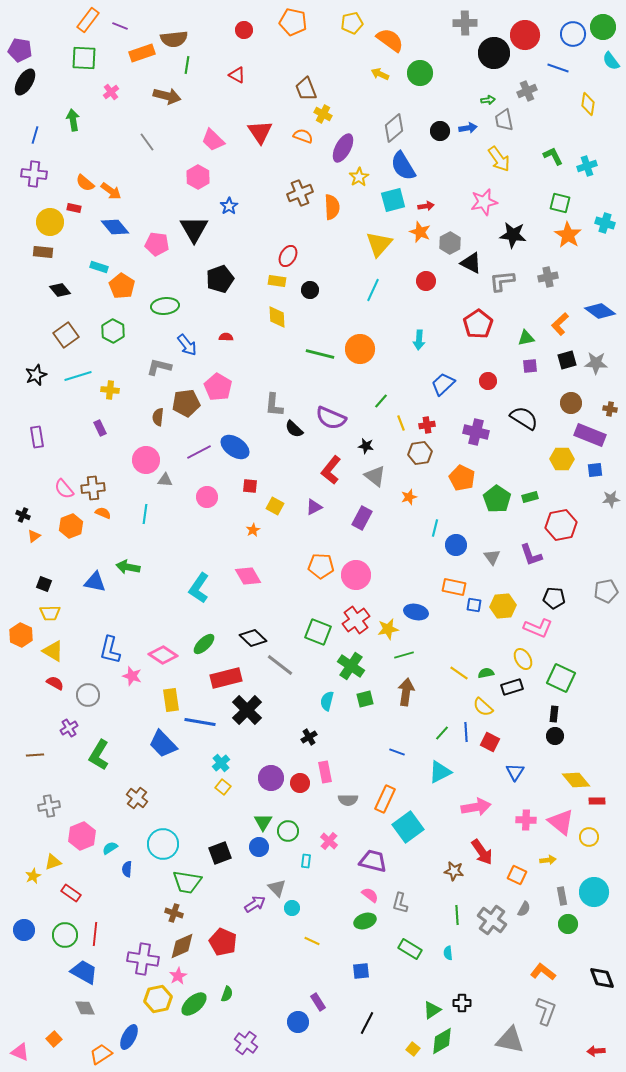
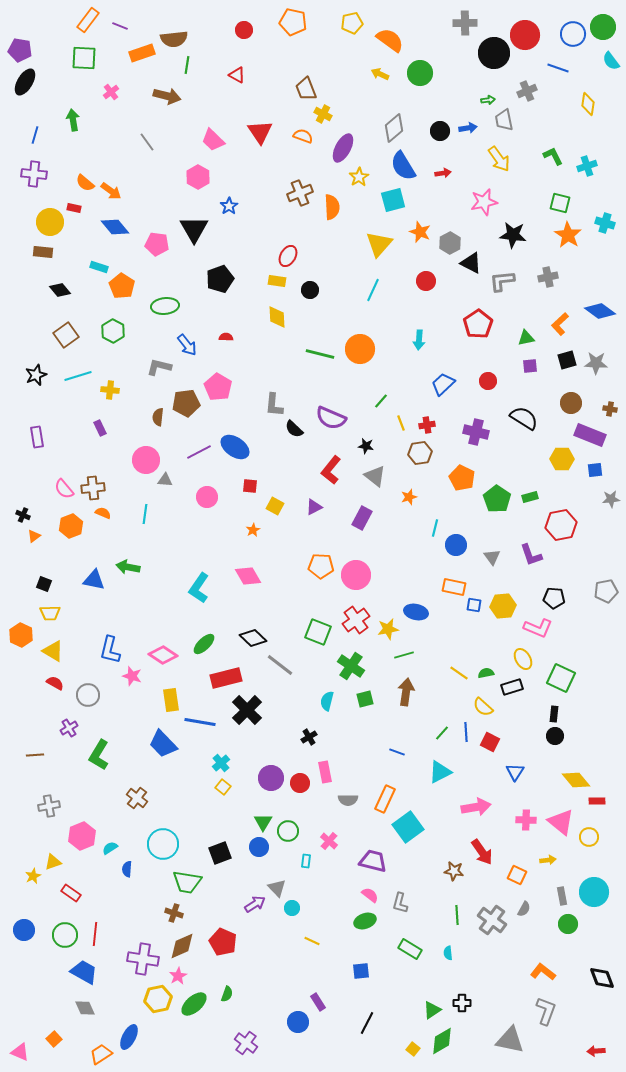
red arrow at (426, 206): moved 17 px right, 33 px up
blue triangle at (95, 582): moved 1 px left, 2 px up
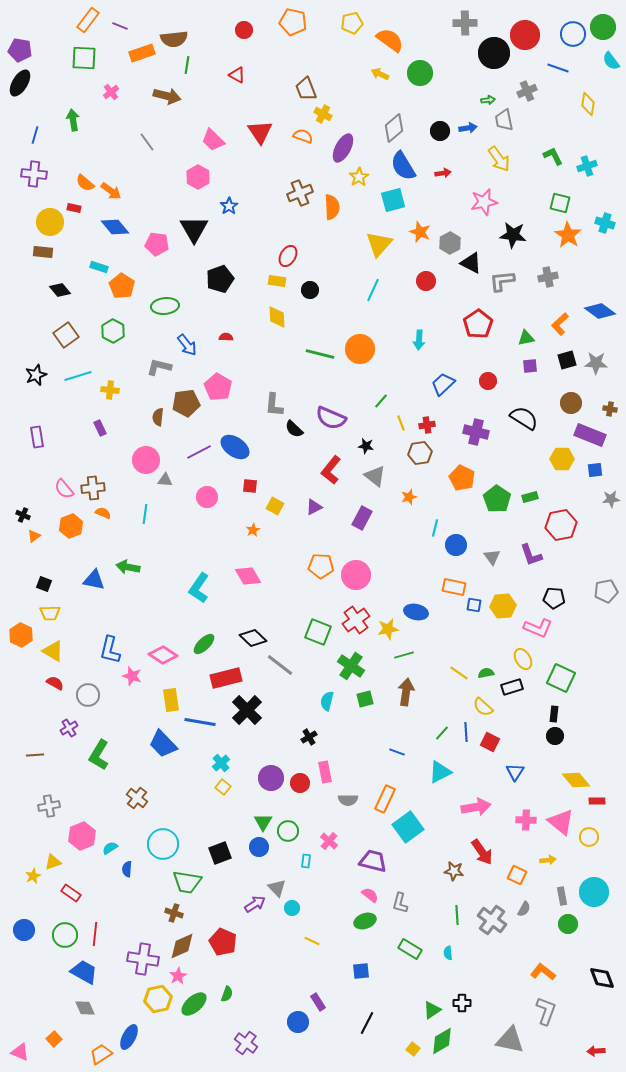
black ellipse at (25, 82): moved 5 px left, 1 px down
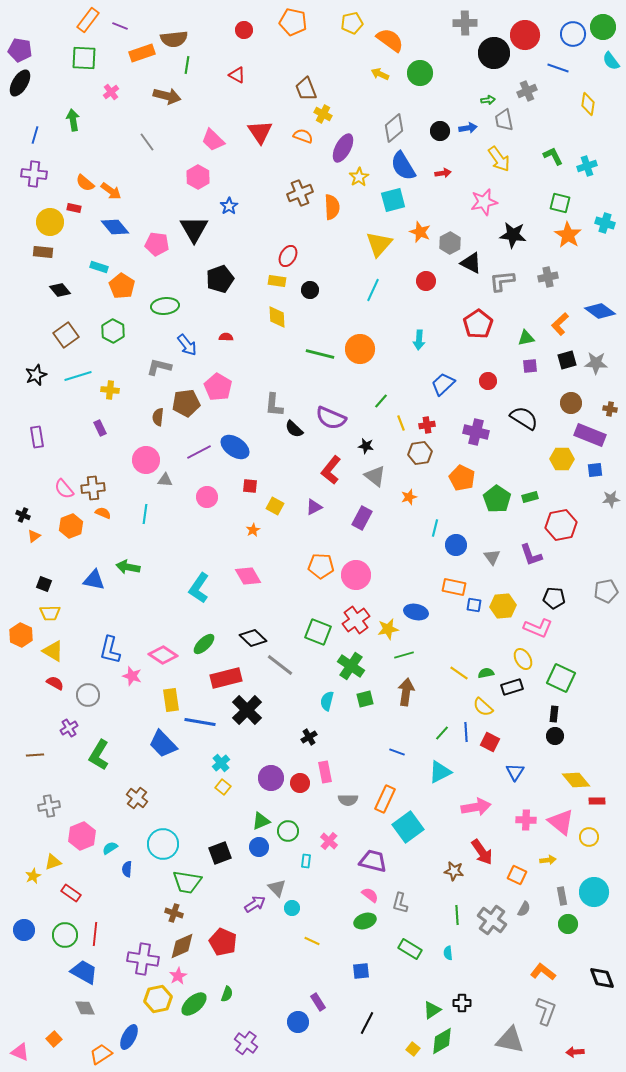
green triangle at (263, 822): moved 2 px left, 1 px up; rotated 36 degrees clockwise
red arrow at (596, 1051): moved 21 px left, 1 px down
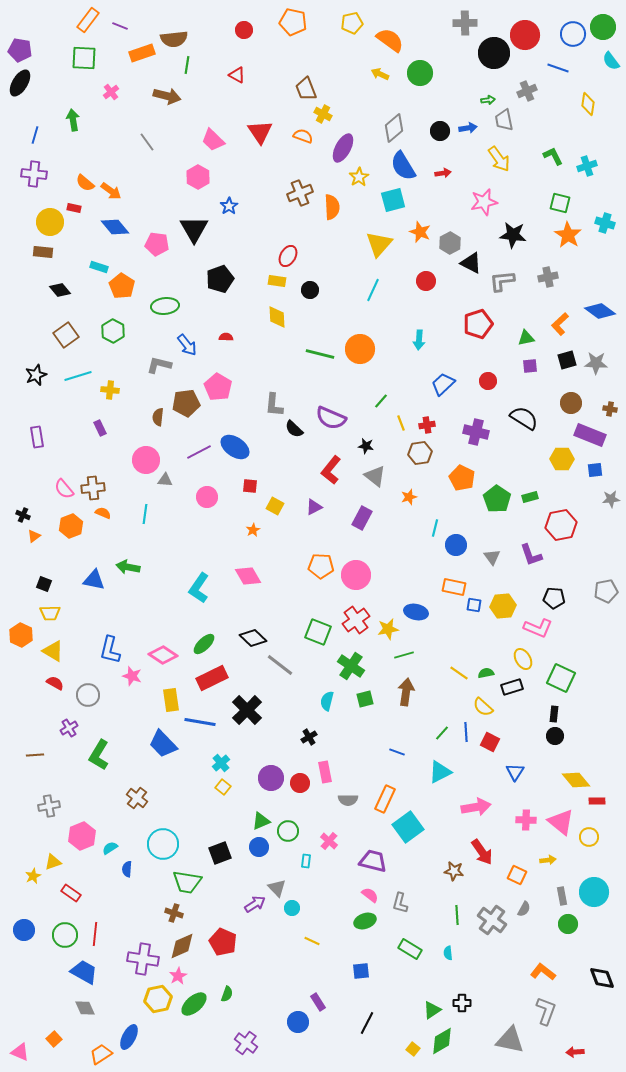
red pentagon at (478, 324): rotated 16 degrees clockwise
gray L-shape at (159, 367): moved 2 px up
red rectangle at (226, 678): moved 14 px left; rotated 12 degrees counterclockwise
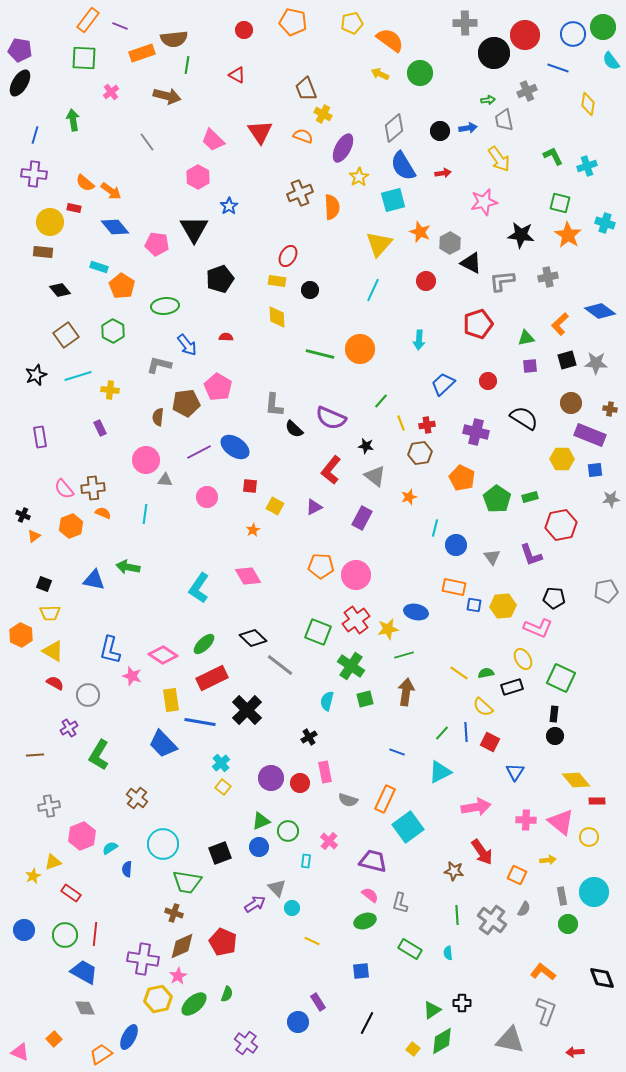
black star at (513, 235): moved 8 px right
purple rectangle at (37, 437): moved 3 px right
gray semicircle at (348, 800): rotated 18 degrees clockwise
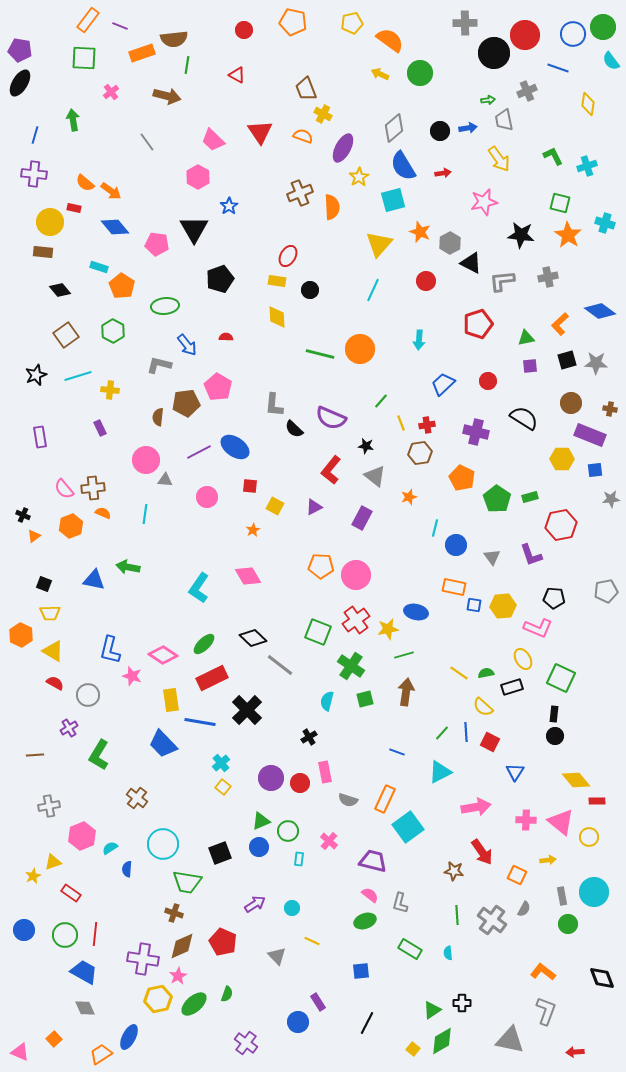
cyan rectangle at (306, 861): moved 7 px left, 2 px up
gray triangle at (277, 888): moved 68 px down
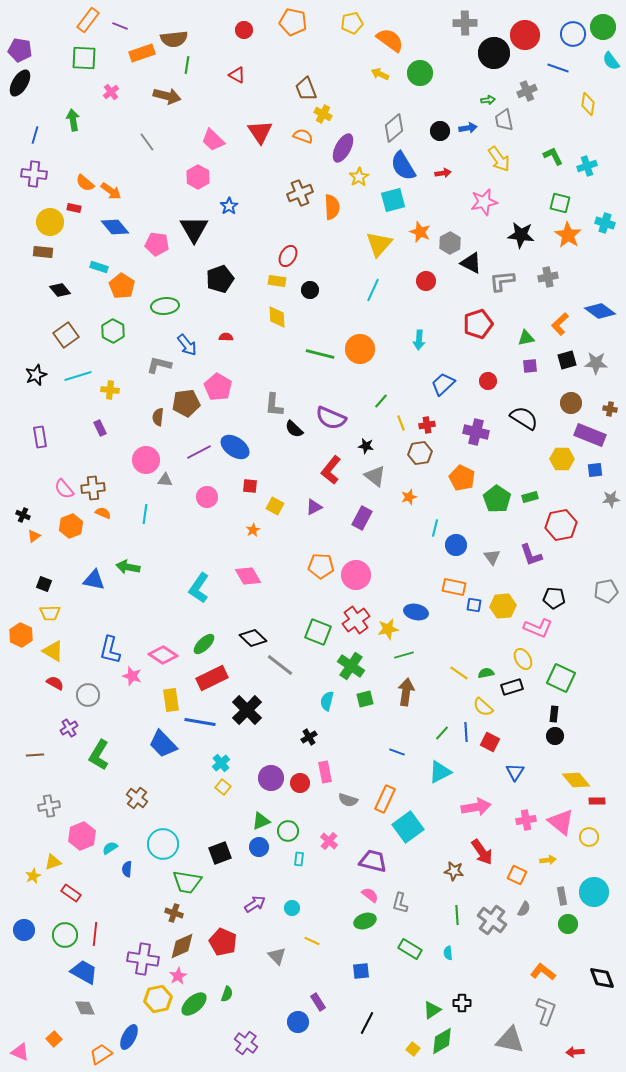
pink cross at (526, 820): rotated 12 degrees counterclockwise
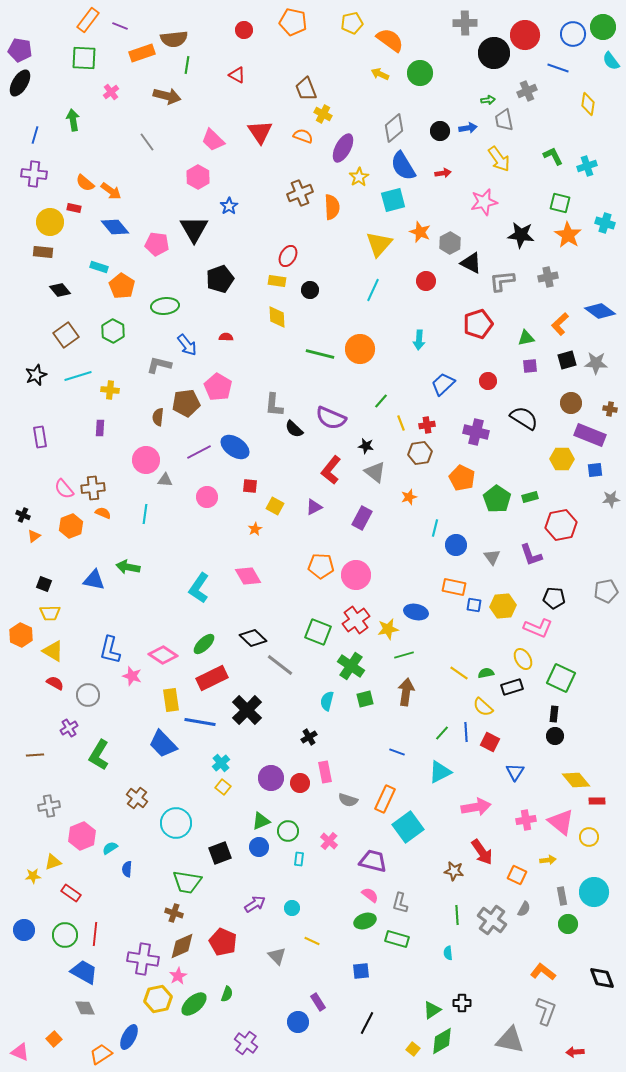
purple rectangle at (100, 428): rotated 28 degrees clockwise
gray triangle at (375, 476): moved 4 px up
orange star at (253, 530): moved 2 px right, 1 px up
cyan circle at (163, 844): moved 13 px right, 21 px up
yellow star at (33, 876): rotated 21 degrees clockwise
green rectangle at (410, 949): moved 13 px left, 10 px up; rotated 15 degrees counterclockwise
